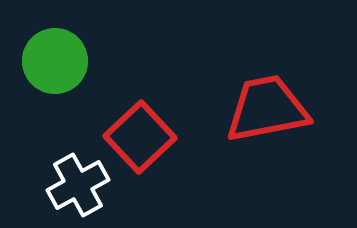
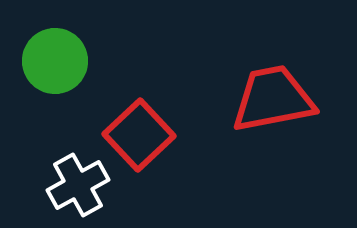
red trapezoid: moved 6 px right, 10 px up
red square: moved 1 px left, 2 px up
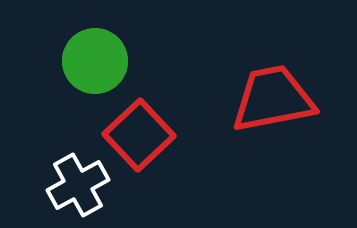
green circle: moved 40 px right
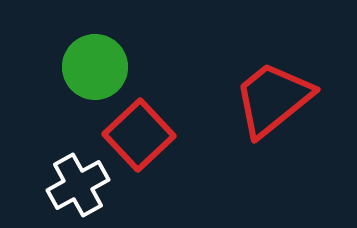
green circle: moved 6 px down
red trapezoid: rotated 28 degrees counterclockwise
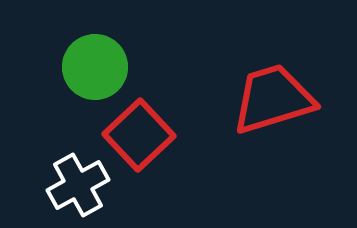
red trapezoid: rotated 22 degrees clockwise
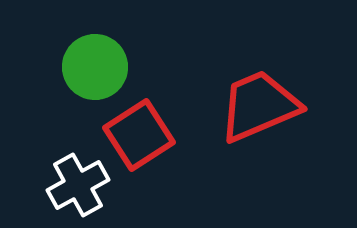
red trapezoid: moved 14 px left, 7 px down; rotated 6 degrees counterclockwise
red square: rotated 10 degrees clockwise
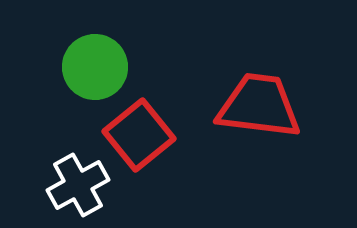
red trapezoid: rotated 30 degrees clockwise
red square: rotated 6 degrees counterclockwise
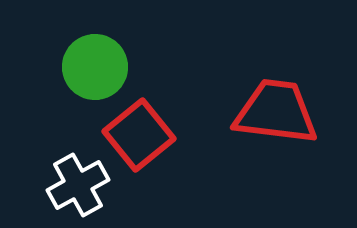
red trapezoid: moved 17 px right, 6 px down
